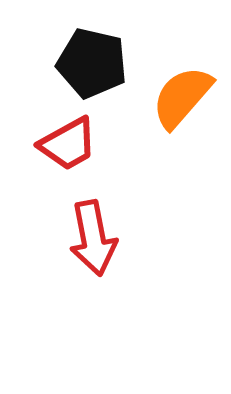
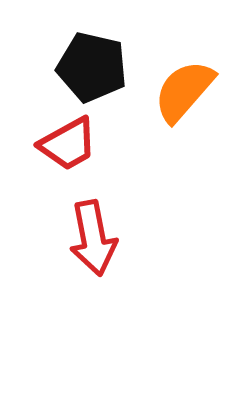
black pentagon: moved 4 px down
orange semicircle: moved 2 px right, 6 px up
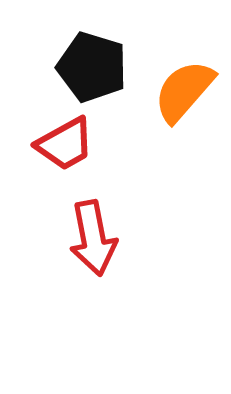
black pentagon: rotated 4 degrees clockwise
red trapezoid: moved 3 px left
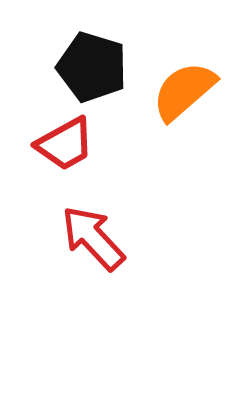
orange semicircle: rotated 8 degrees clockwise
red arrow: rotated 148 degrees clockwise
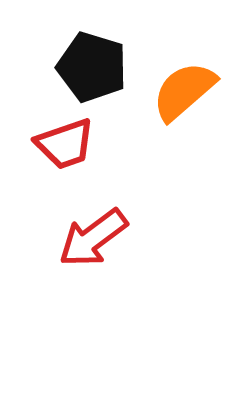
red trapezoid: rotated 10 degrees clockwise
red arrow: rotated 84 degrees counterclockwise
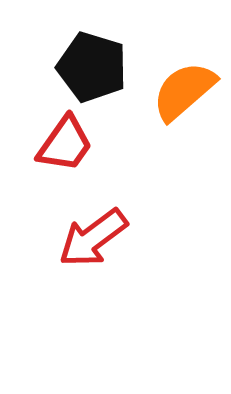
red trapezoid: rotated 36 degrees counterclockwise
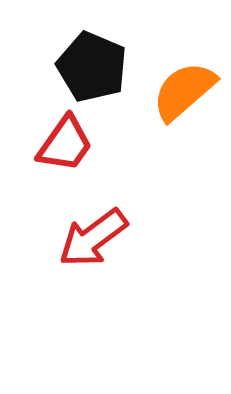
black pentagon: rotated 6 degrees clockwise
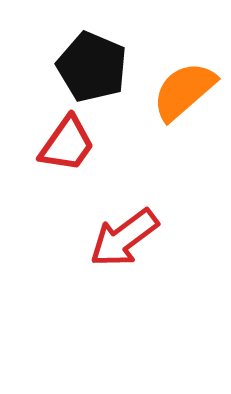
red trapezoid: moved 2 px right
red arrow: moved 31 px right
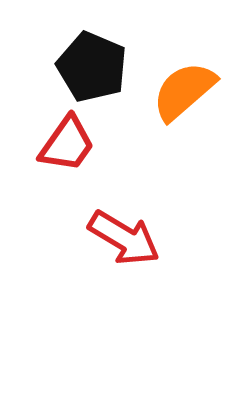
red arrow: rotated 112 degrees counterclockwise
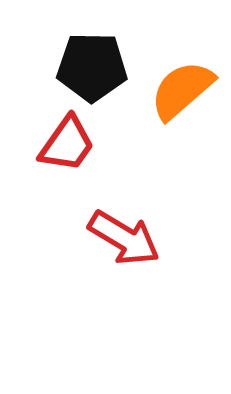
black pentagon: rotated 22 degrees counterclockwise
orange semicircle: moved 2 px left, 1 px up
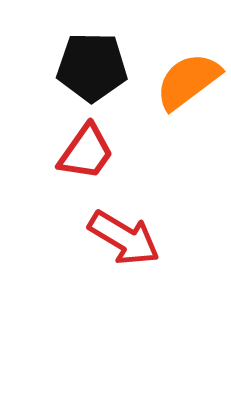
orange semicircle: moved 6 px right, 9 px up; rotated 4 degrees clockwise
red trapezoid: moved 19 px right, 8 px down
